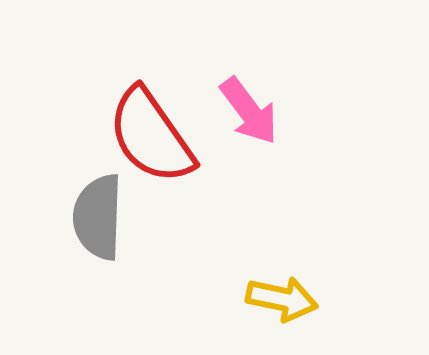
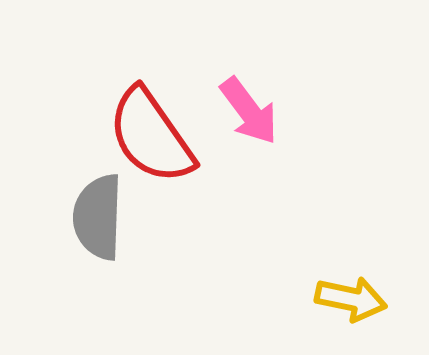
yellow arrow: moved 69 px right
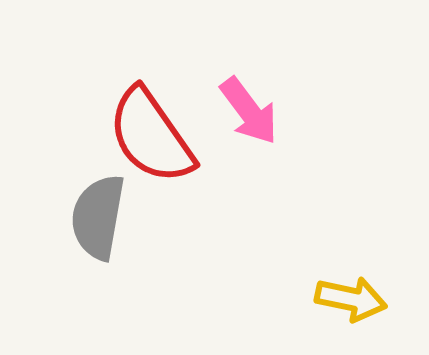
gray semicircle: rotated 8 degrees clockwise
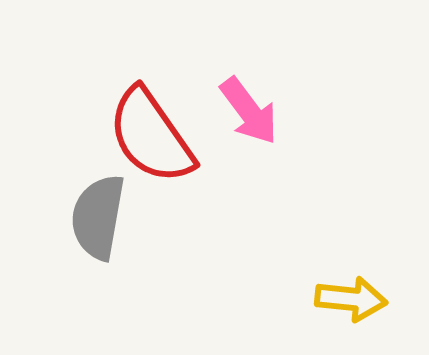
yellow arrow: rotated 6 degrees counterclockwise
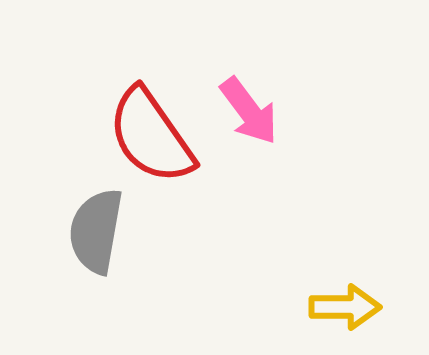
gray semicircle: moved 2 px left, 14 px down
yellow arrow: moved 6 px left, 8 px down; rotated 6 degrees counterclockwise
